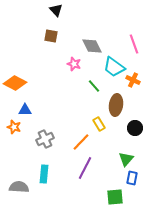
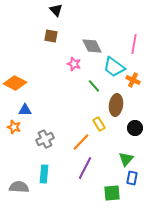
pink line: rotated 30 degrees clockwise
green square: moved 3 px left, 4 px up
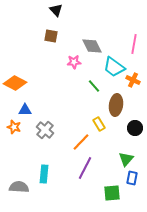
pink star: moved 2 px up; rotated 24 degrees counterclockwise
gray cross: moved 9 px up; rotated 24 degrees counterclockwise
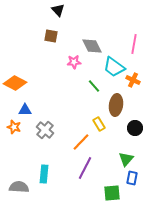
black triangle: moved 2 px right
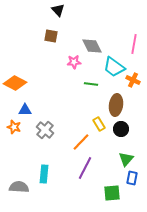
green line: moved 3 px left, 2 px up; rotated 40 degrees counterclockwise
black circle: moved 14 px left, 1 px down
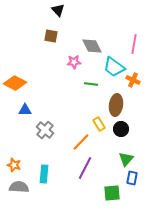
orange star: moved 38 px down
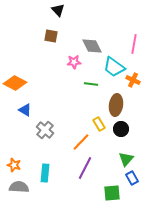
blue triangle: rotated 32 degrees clockwise
cyan rectangle: moved 1 px right, 1 px up
blue rectangle: rotated 40 degrees counterclockwise
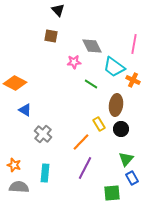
green line: rotated 24 degrees clockwise
gray cross: moved 2 px left, 4 px down
